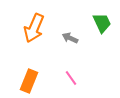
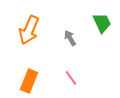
orange arrow: moved 5 px left, 2 px down
gray arrow: rotated 35 degrees clockwise
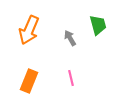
green trapezoid: moved 4 px left, 2 px down; rotated 10 degrees clockwise
pink line: rotated 21 degrees clockwise
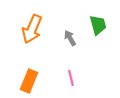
orange arrow: moved 3 px right, 1 px up
